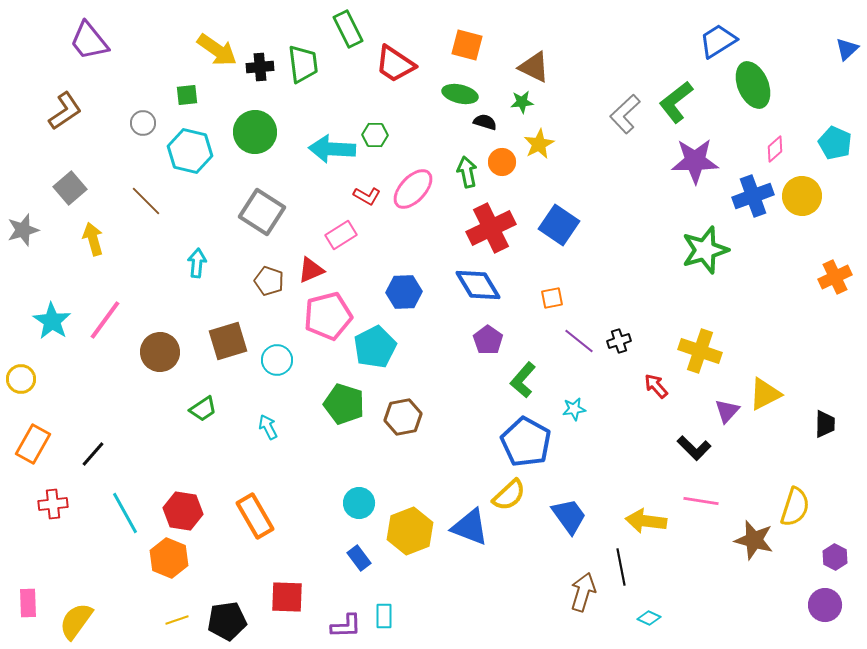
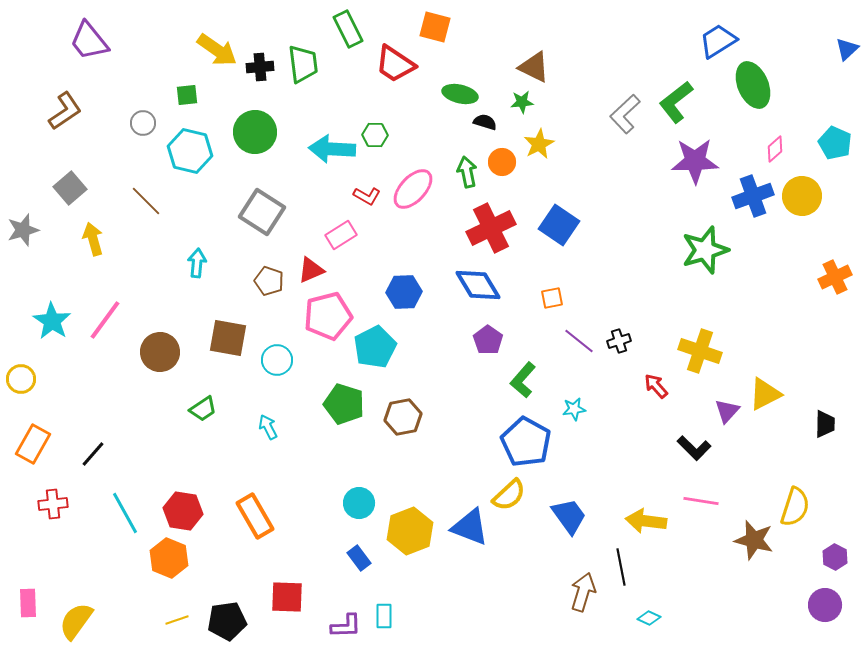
orange square at (467, 45): moved 32 px left, 18 px up
brown square at (228, 341): moved 3 px up; rotated 27 degrees clockwise
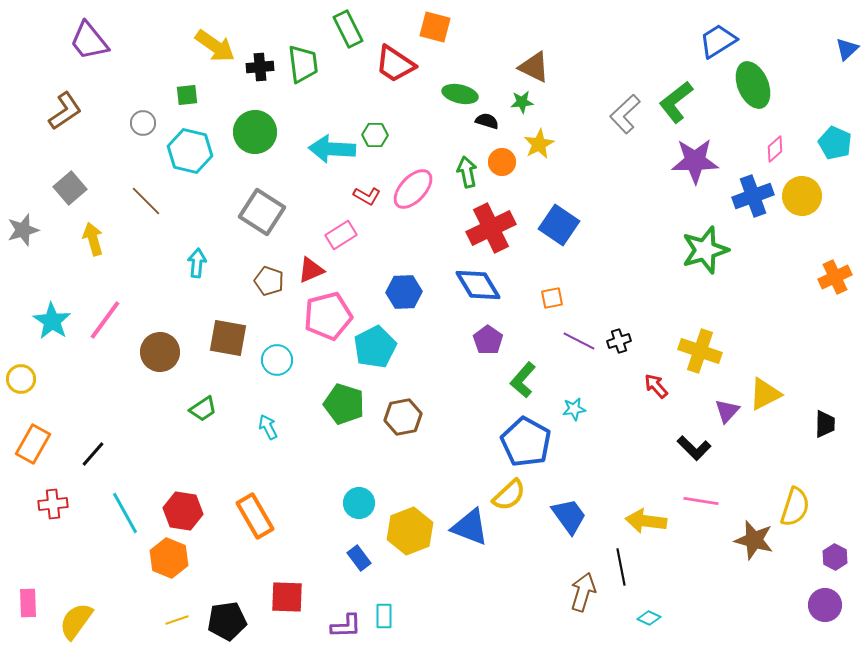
yellow arrow at (217, 50): moved 2 px left, 4 px up
black semicircle at (485, 122): moved 2 px right, 1 px up
purple line at (579, 341): rotated 12 degrees counterclockwise
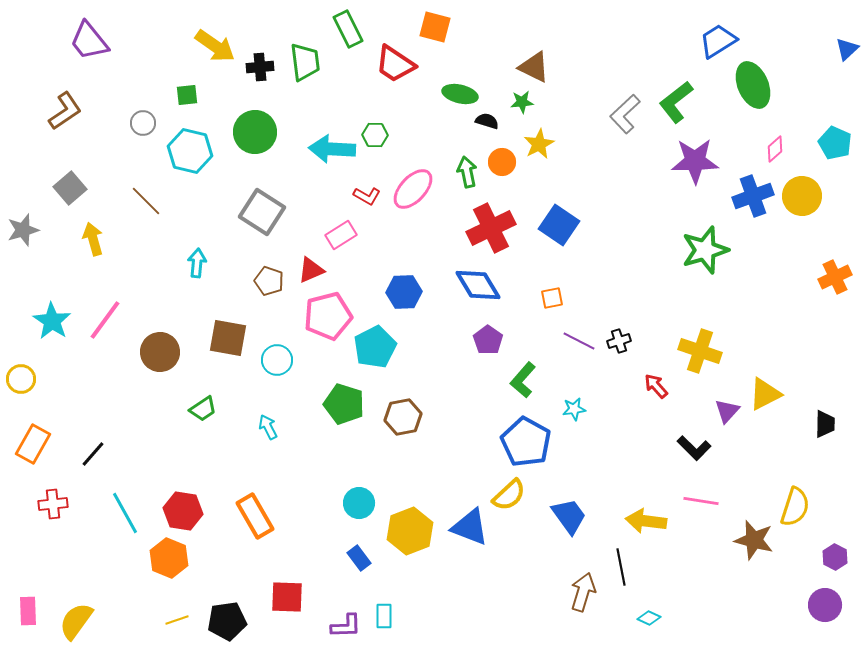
green trapezoid at (303, 64): moved 2 px right, 2 px up
pink rectangle at (28, 603): moved 8 px down
